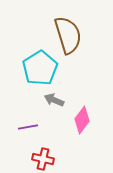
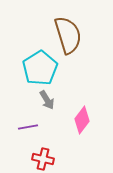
gray arrow: moved 7 px left; rotated 144 degrees counterclockwise
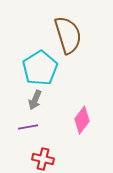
gray arrow: moved 12 px left; rotated 54 degrees clockwise
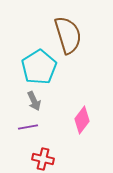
cyan pentagon: moved 1 px left, 1 px up
gray arrow: moved 1 px left, 1 px down; rotated 48 degrees counterclockwise
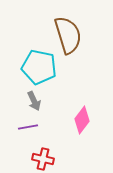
cyan pentagon: rotated 28 degrees counterclockwise
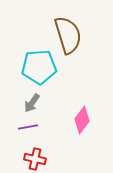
cyan pentagon: rotated 16 degrees counterclockwise
gray arrow: moved 2 px left, 2 px down; rotated 60 degrees clockwise
red cross: moved 8 px left
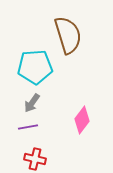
cyan pentagon: moved 4 px left
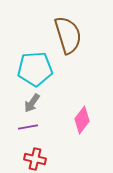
cyan pentagon: moved 2 px down
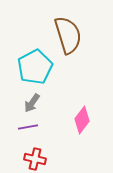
cyan pentagon: moved 2 px up; rotated 24 degrees counterclockwise
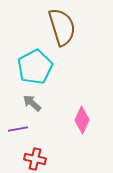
brown semicircle: moved 6 px left, 8 px up
gray arrow: rotated 96 degrees clockwise
pink diamond: rotated 12 degrees counterclockwise
purple line: moved 10 px left, 2 px down
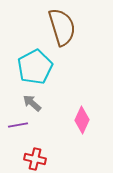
purple line: moved 4 px up
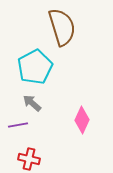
red cross: moved 6 px left
